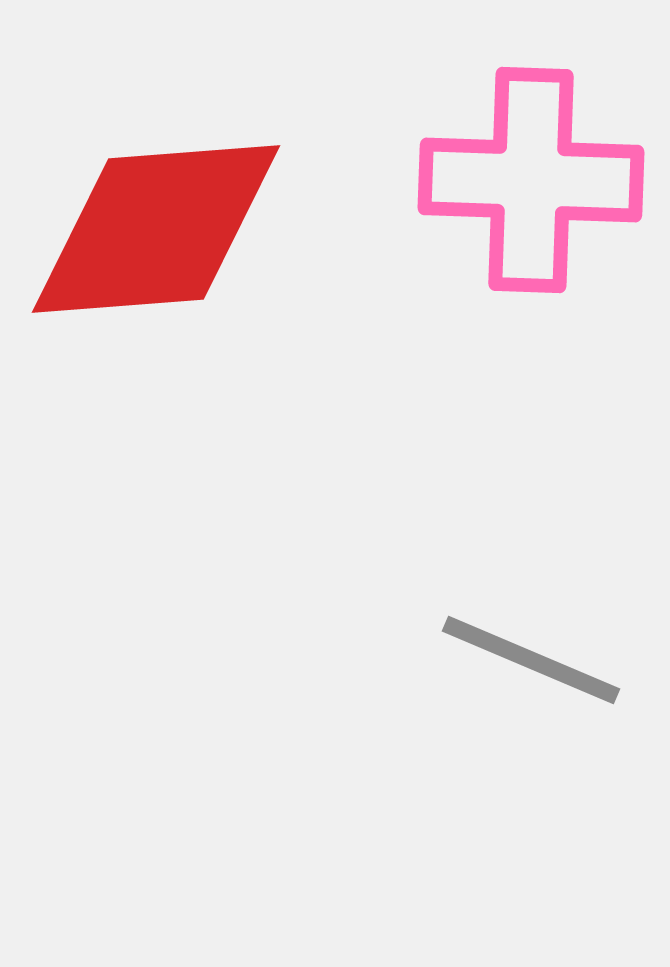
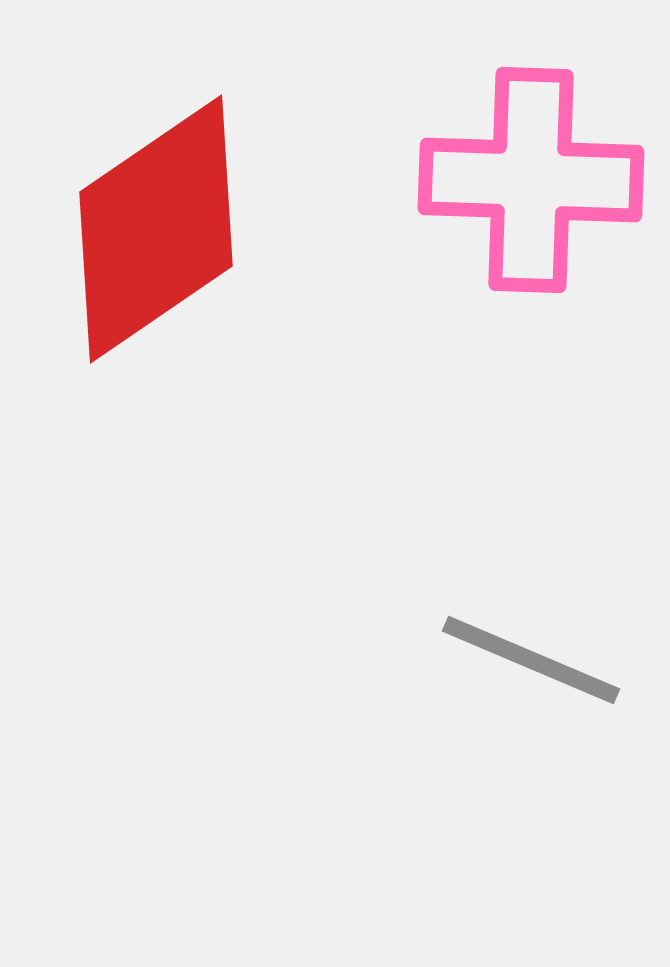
red diamond: rotated 30 degrees counterclockwise
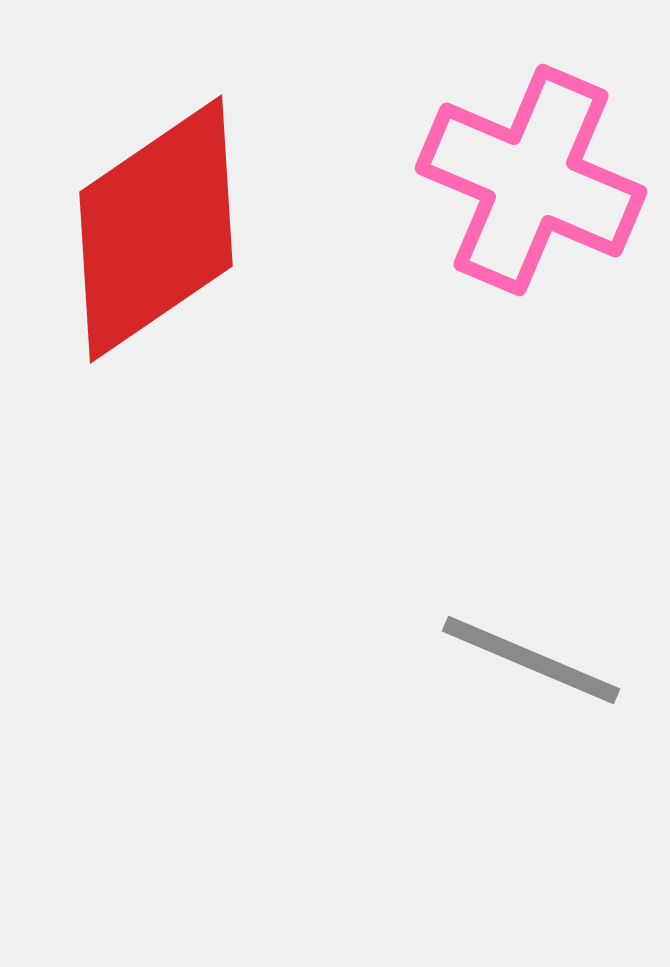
pink cross: rotated 21 degrees clockwise
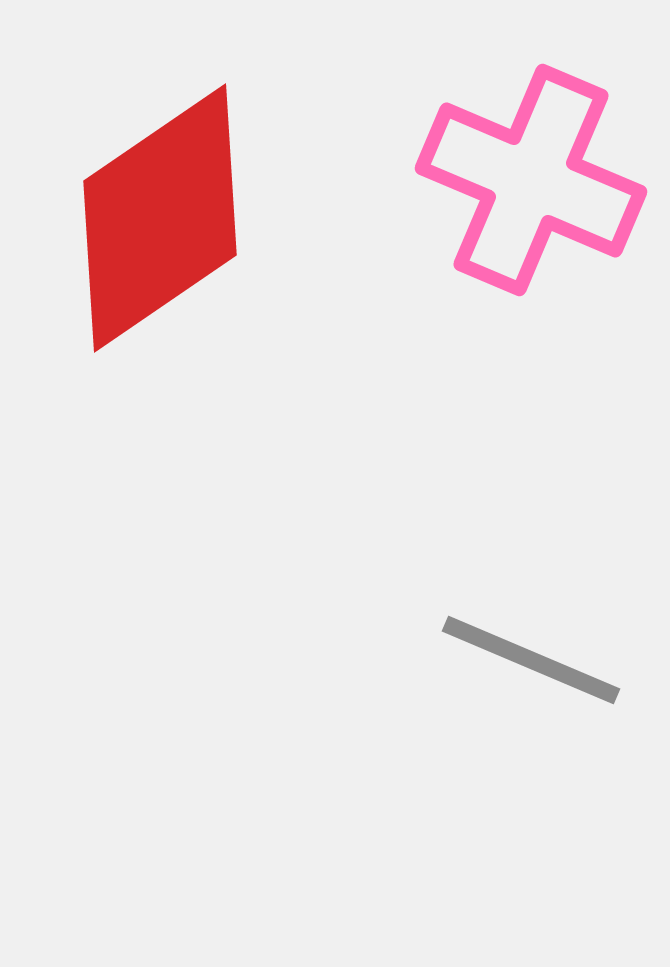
red diamond: moved 4 px right, 11 px up
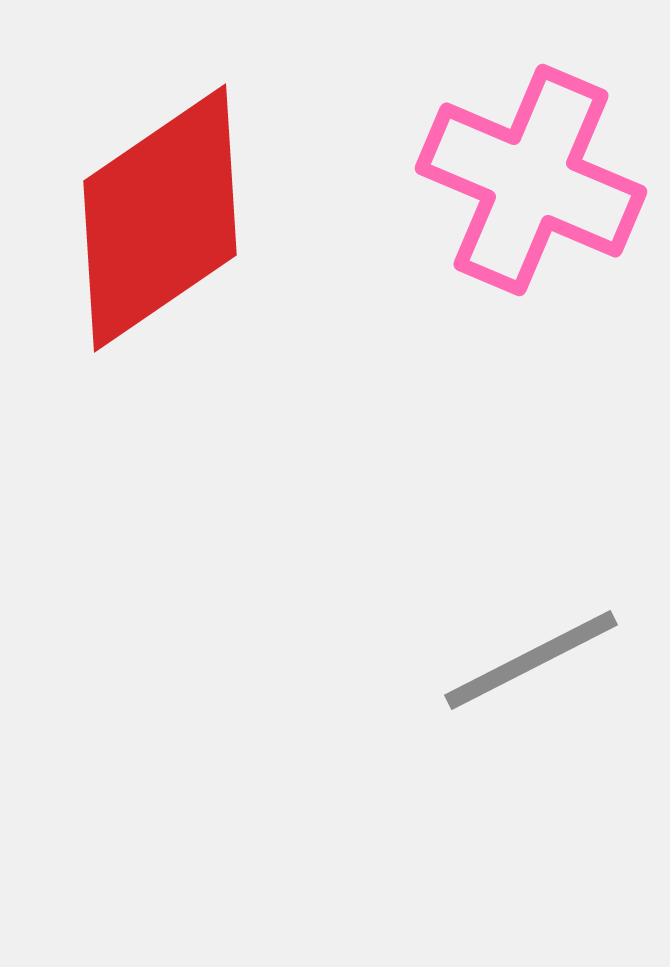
gray line: rotated 50 degrees counterclockwise
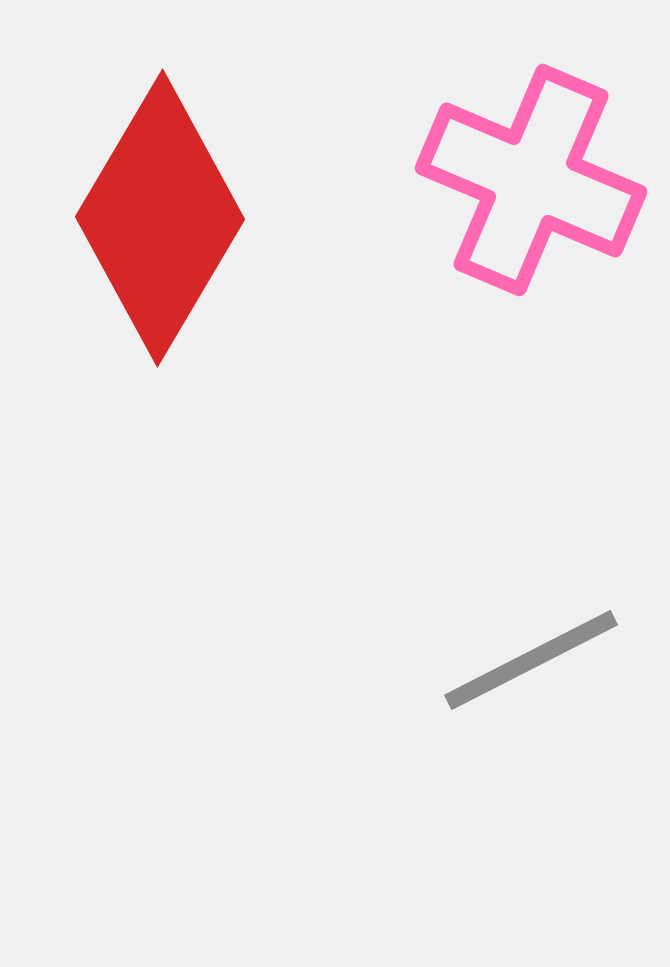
red diamond: rotated 25 degrees counterclockwise
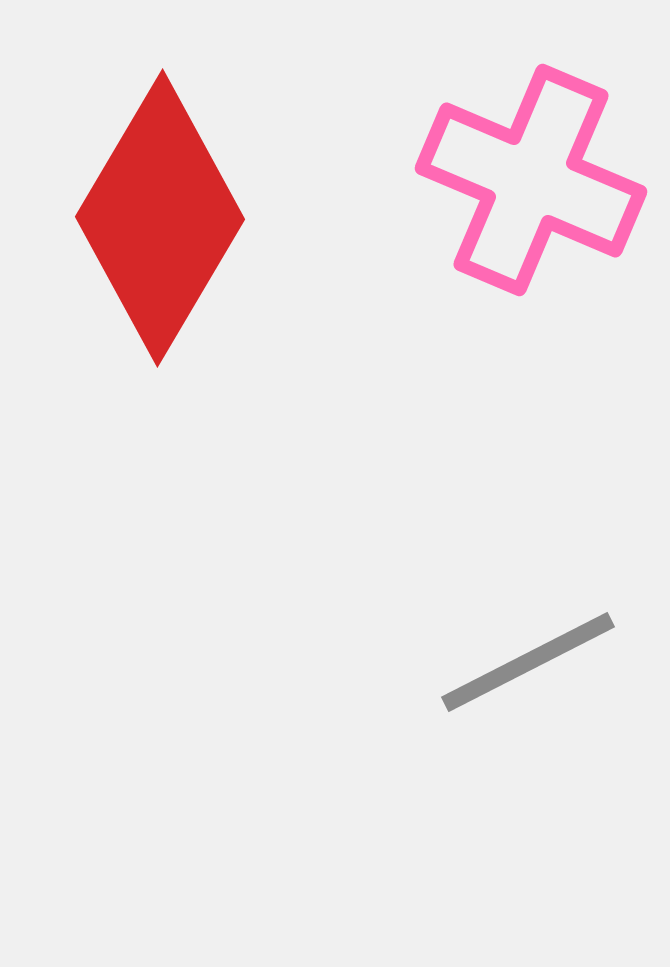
gray line: moved 3 px left, 2 px down
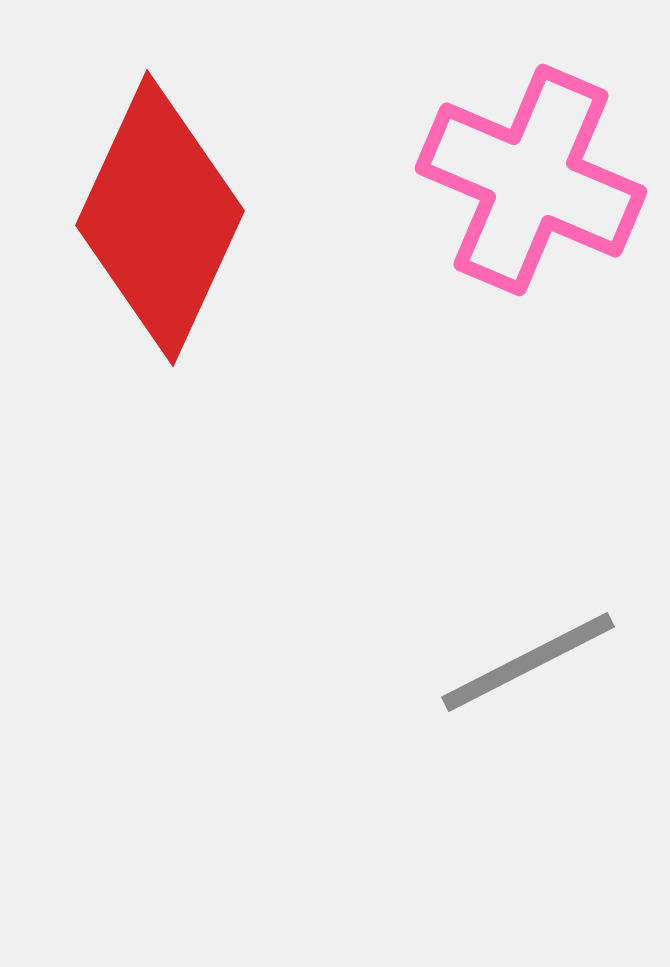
red diamond: rotated 6 degrees counterclockwise
